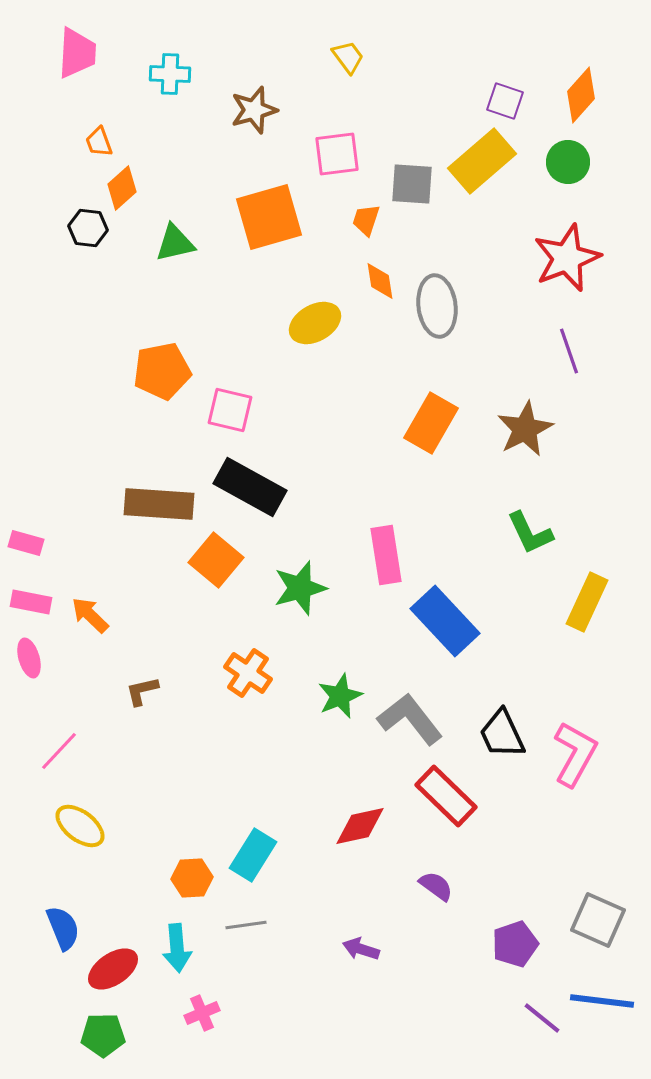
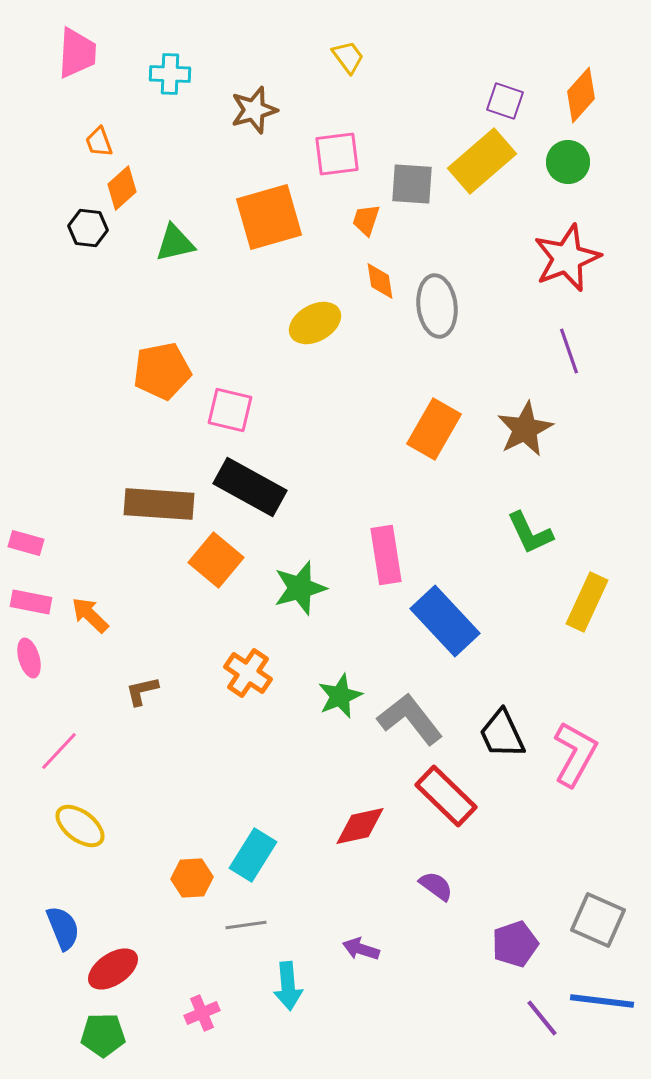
orange rectangle at (431, 423): moved 3 px right, 6 px down
cyan arrow at (177, 948): moved 111 px right, 38 px down
purple line at (542, 1018): rotated 12 degrees clockwise
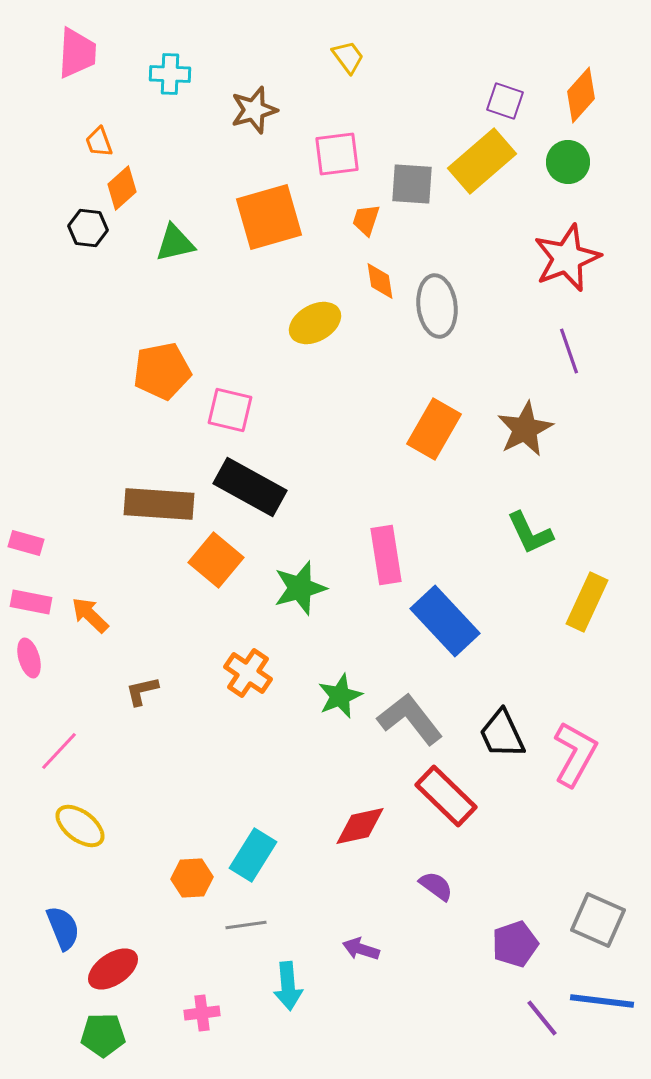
pink cross at (202, 1013): rotated 16 degrees clockwise
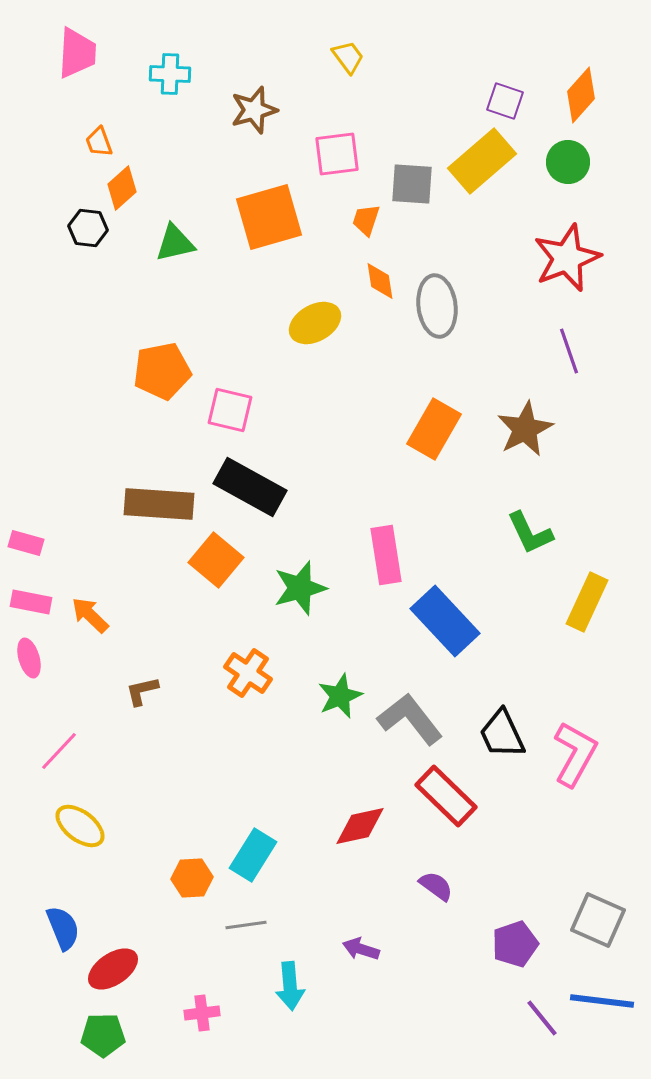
cyan arrow at (288, 986): moved 2 px right
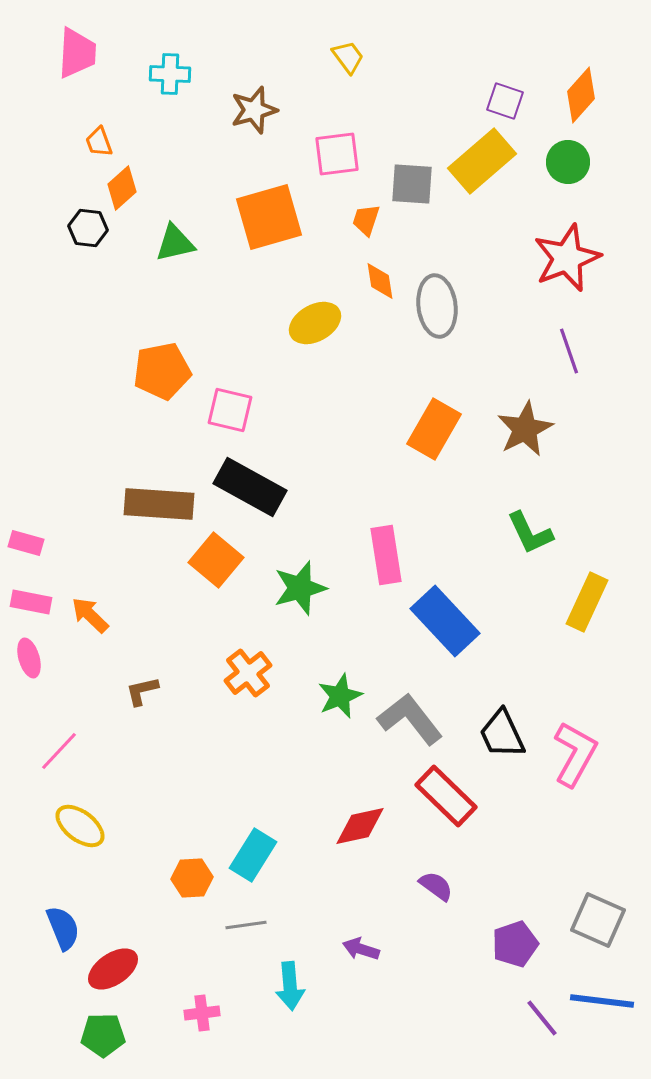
orange cross at (248, 673): rotated 18 degrees clockwise
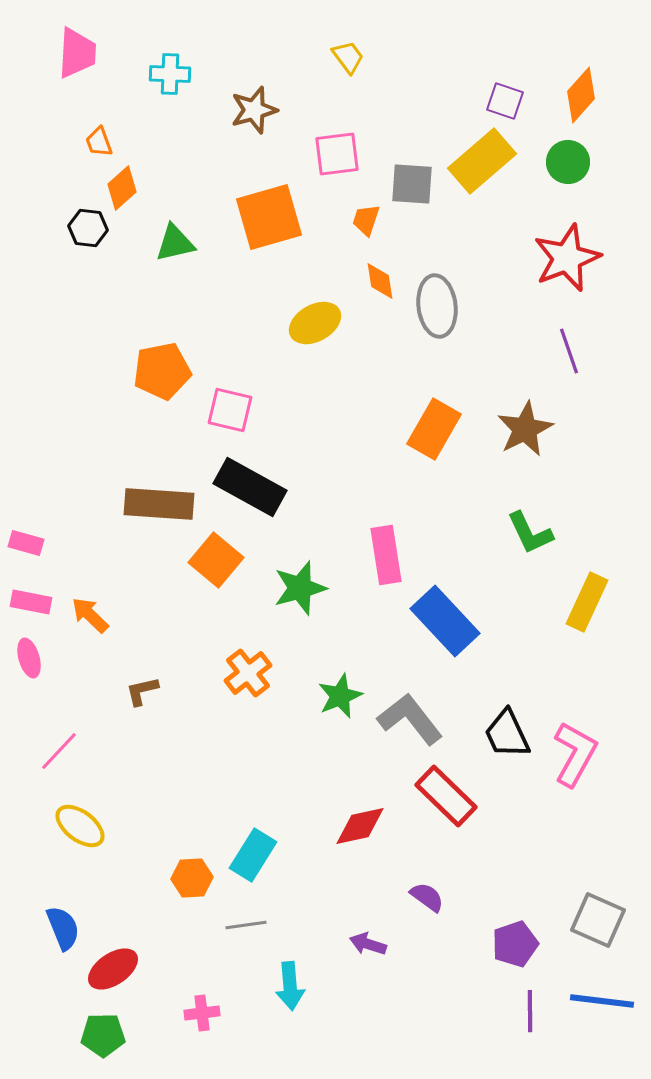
black trapezoid at (502, 734): moved 5 px right
purple semicircle at (436, 886): moved 9 px left, 11 px down
purple arrow at (361, 949): moved 7 px right, 5 px up
purple line at (542, 1018): moved 12 px left, 7 px up; rotated 39 degrees clockwise
